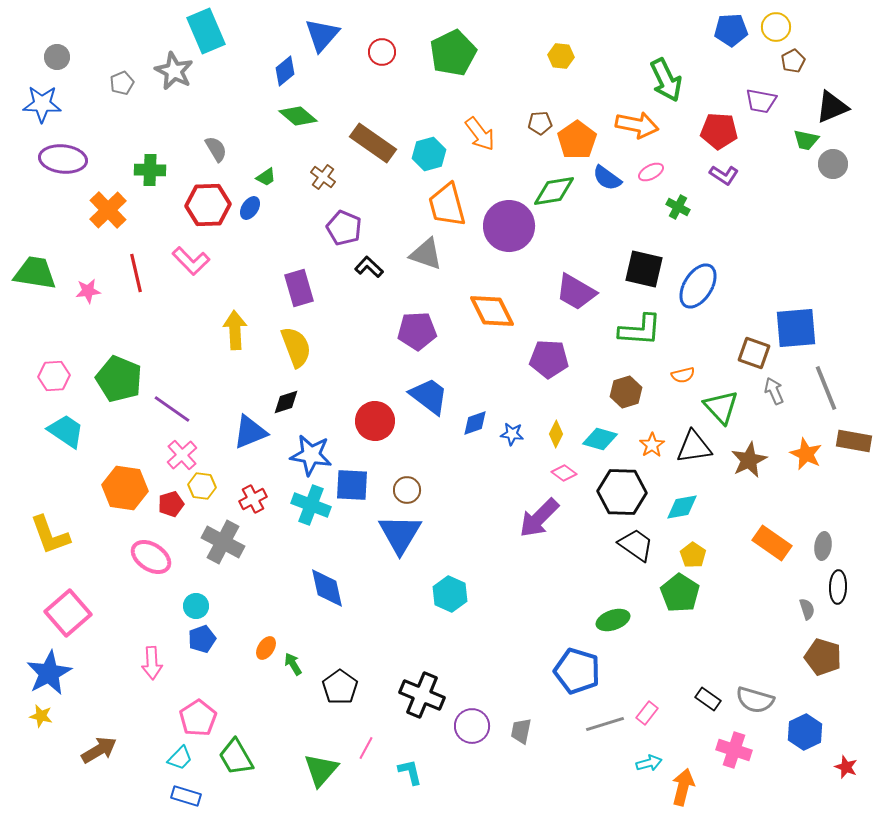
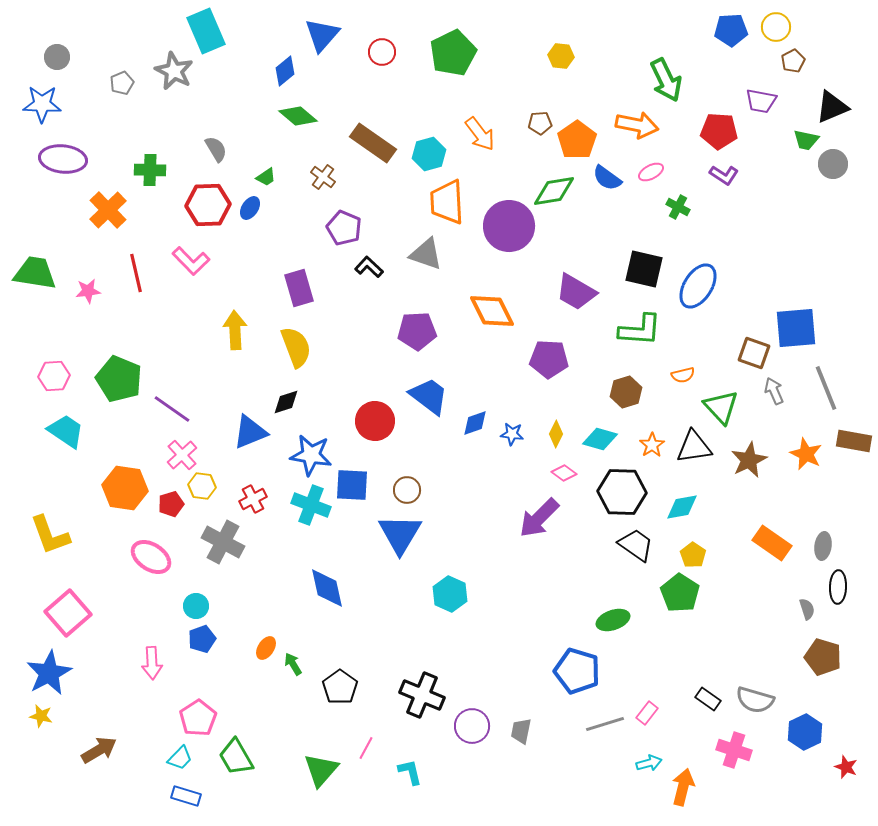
orange trapezoid at (447, 205): moved 3 px up; rotated 12 degrees clockwise
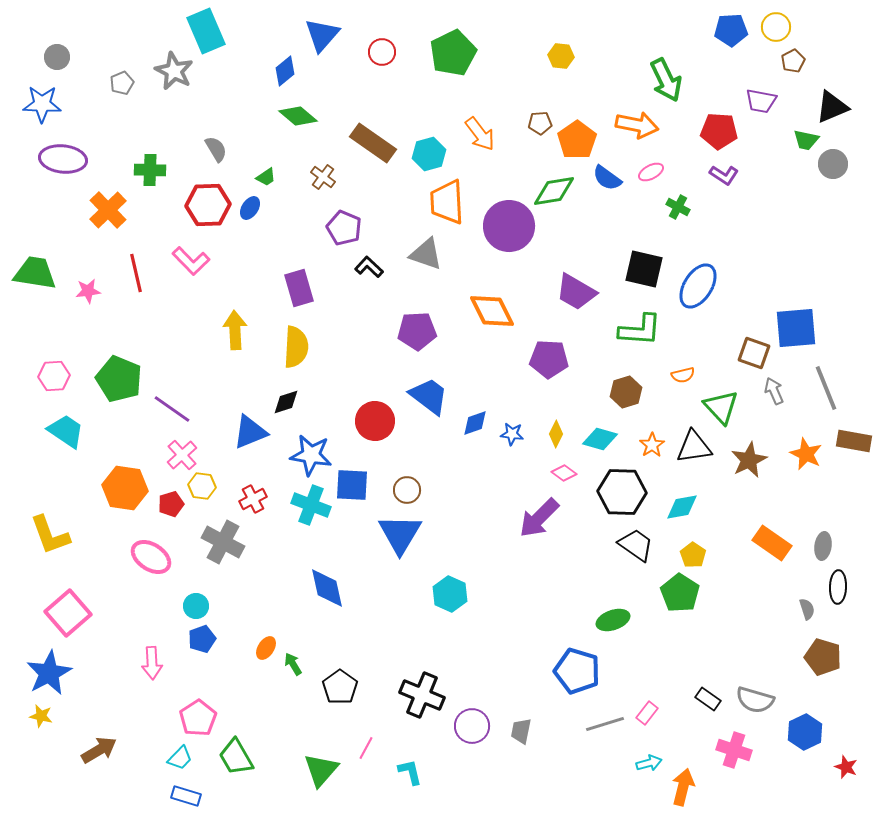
yellow semicircle at (296, 347): rotated 24 degrees clockwise
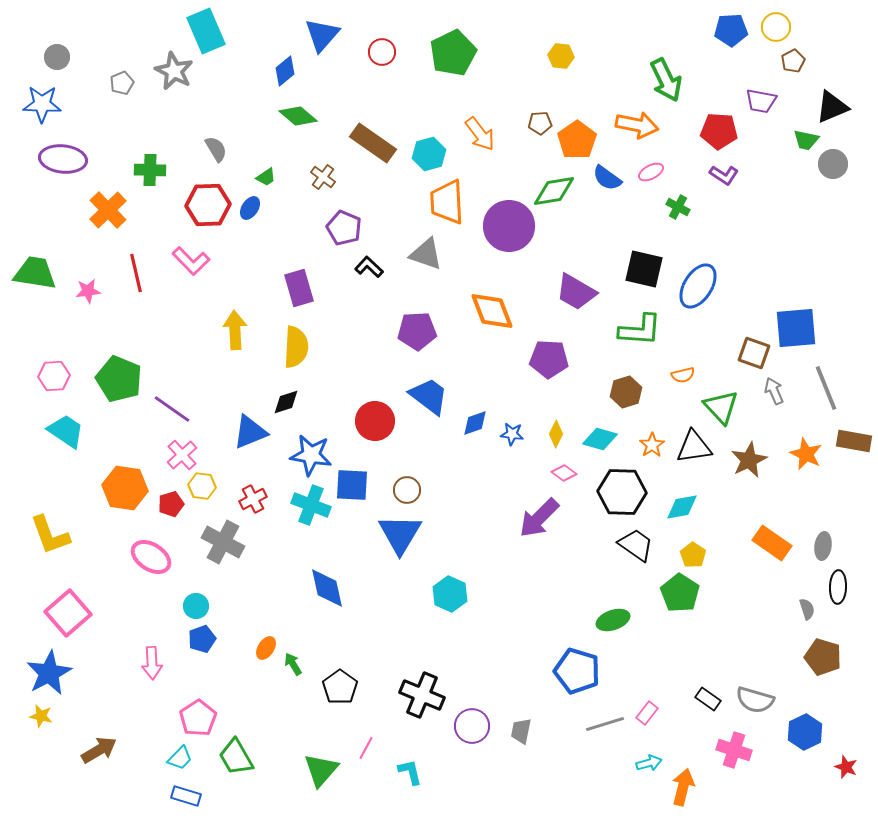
orange diamond at (492, 311): rotated 6 degrees clockwise
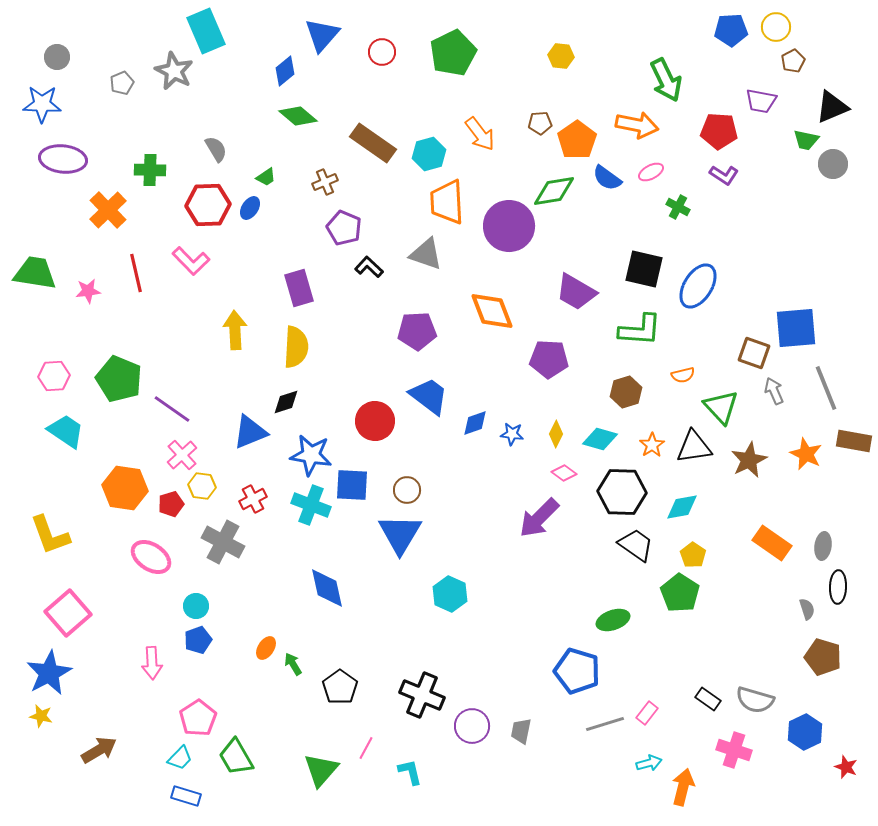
brown cross at (323, 177): moved 2 px right, 5 px down; rotated 30 degrees clockwise
blue pentagon at (202, 639): moved 4 px left, 1 px down
